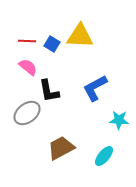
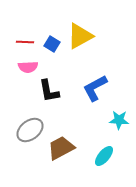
yellow triangle: rotated 32 degrees counterclockwise
red line: moved 2 px left, 1 px down
pink semicircle: rotated 138 degrees clockwise
gray ellipse: moved 3 px right, 17 px down
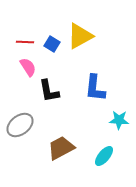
pink semicircle: rotated 120 degrees counterclockwise
blue L-shape: rotated 56 degrees counterclockwise
gray ellipse: moved 10 px left, 5 px up
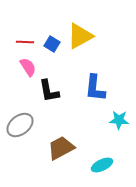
cyan ellipse: moved 2 px left, 9 px down; rotated 25 degrees clockwise
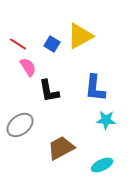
red line: moved 7 px left, 2 px down; rotated 30 degrees clockwise
cyan star: moved 13 px left
